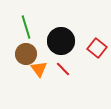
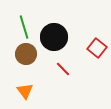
green line: moved 2 px left
black circle: moved 7 px left, 4 px up
orange triangle: moved 14 px left, 22 px down
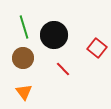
black circle: moved 2 px up
brown circle: moved 3 px left, 4 px down
orange triangle: moved 1 px left, 1 px down
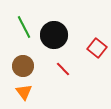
green line: rotated 10 degrees counterclockwise
brown circle: moved 8 px down
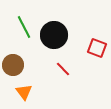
red square: rotated 18 degrees counterclockwise
brown circle: moved 10 px left, 1 px up
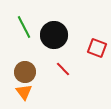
brown circle: moved 12 px right, 7 px down
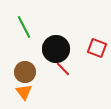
black circle: moved 2 px right, 14 px down
